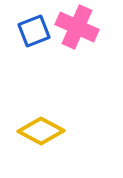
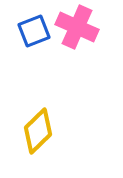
yellow diamond: moved 3 px left; rotated 72 degrees counterclockwise
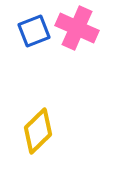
pink cross: moved 1 px down
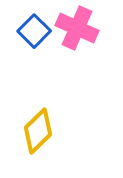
blue square: rotated 24 degrees counterclockwise
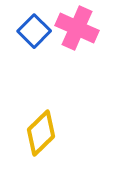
yellow diamond: moved 3 px right, 2 px down
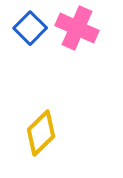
blue square: moved 4 px left, 3 px up
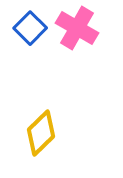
pink cross: rotated 6 degrees clockwise
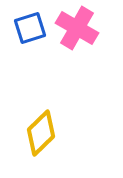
blue square: rotated 28 degrees clockwise
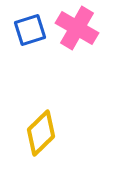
blue square: moved 2 px down
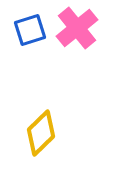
pink cross: rotated 21 degrees clockwise
